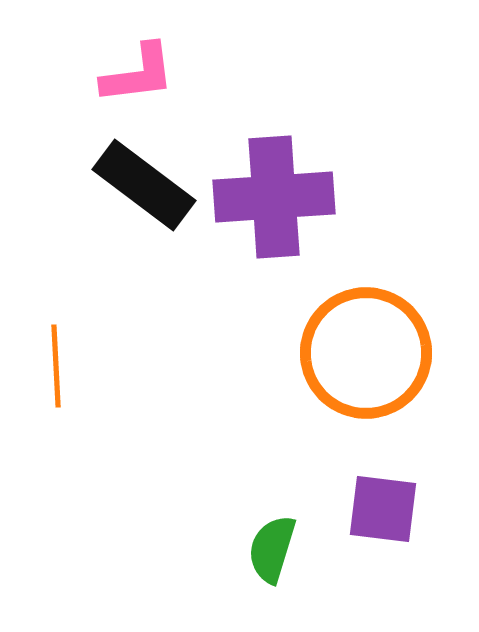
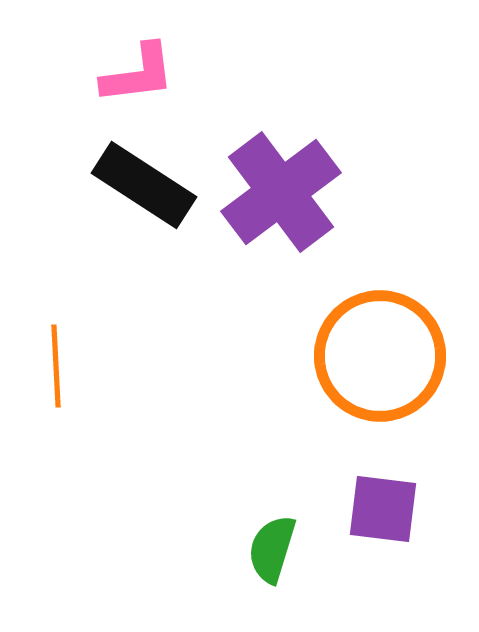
black rectangle: rotated 4 degrees counterclockwise
purple cross: moved 7 px right, 5 px up; rotated 33 degrees counterclockwise
orange circle: moved 14 px right, 3 px down
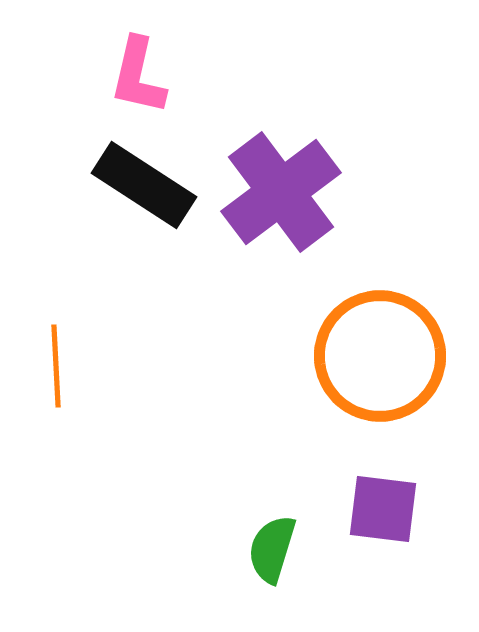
pink L-shape: moved 2 px down; rotated 110 degrees clockwise
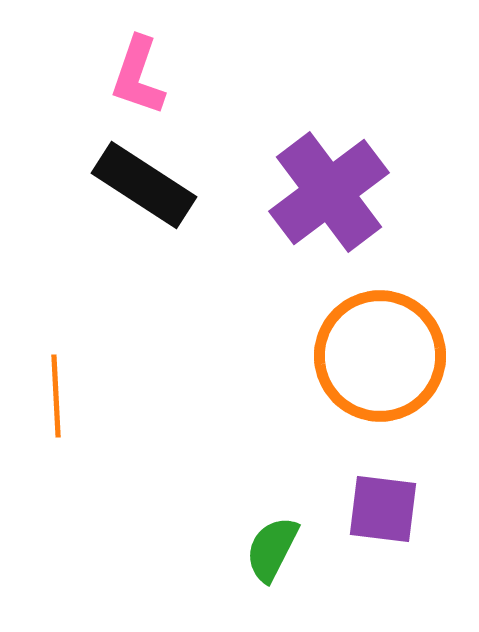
pink L-shape: rotated 6 degrees clockwise
purple cross: moved 48 px right
orange line: moved 30 px down
green semicircle: rotated 10 degrees clockwise
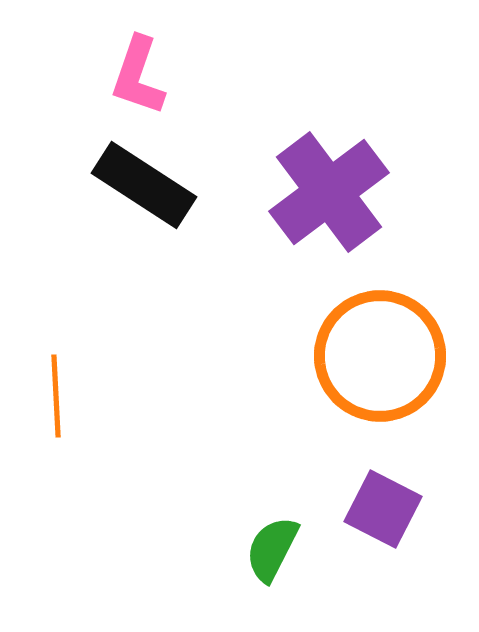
purple square: rotated 20 degrees clockwise
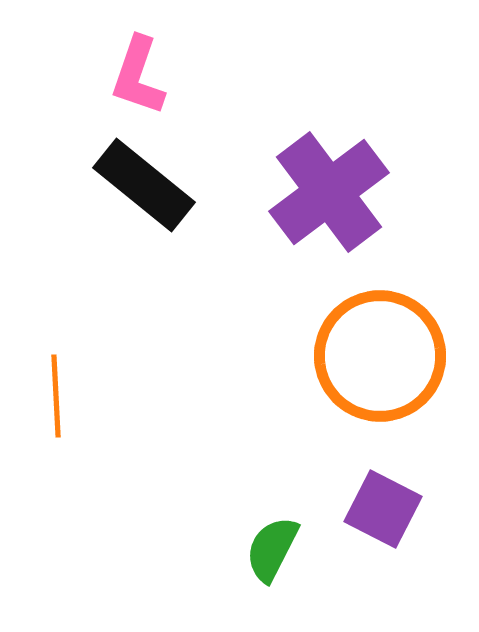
black rectangle: rotated 6 degrees clockwise
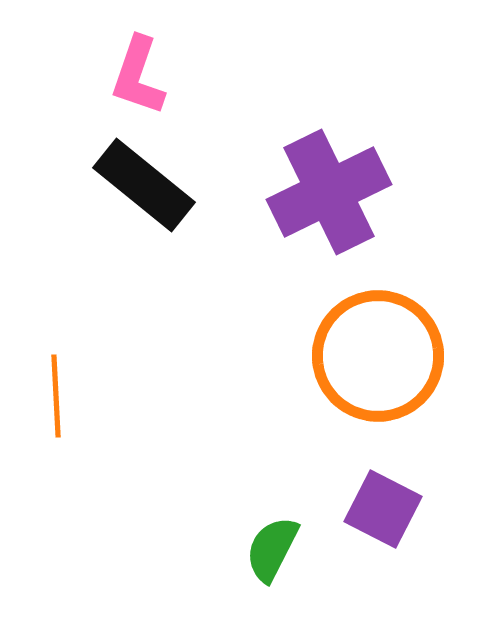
purple cross: rotated 11 degrees clockwise
orange circle: moved 2 px left
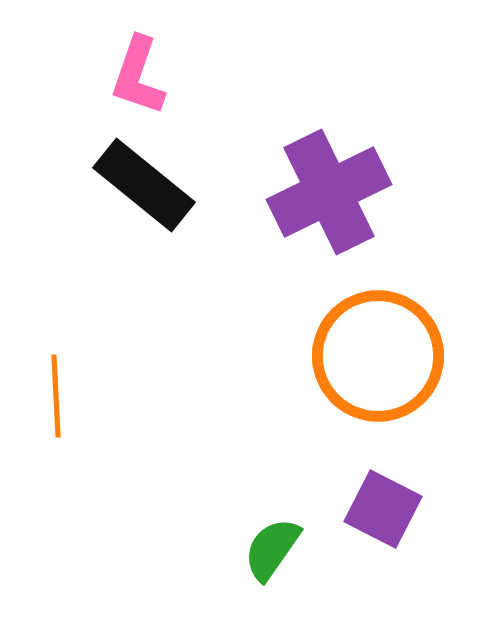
green semicircle: rotated 8 degrees clockwise
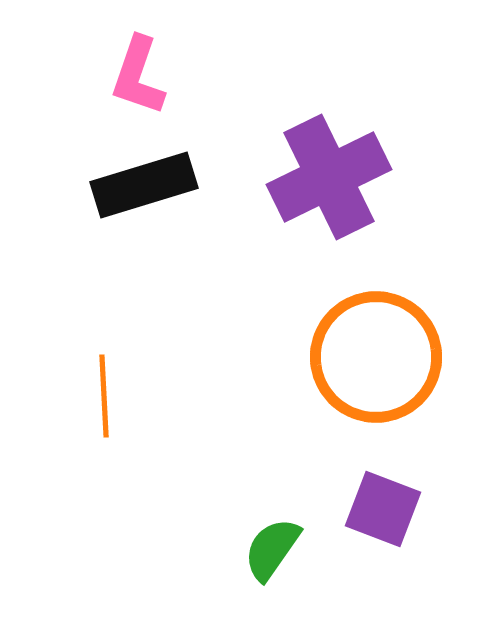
black rectangle: rotated 56 degrees counterclockwise
purple cross: moved 15 px up
orange circle: moved 2 px left, 1 px down
orange line: moved 48 px right
purple square: rotated 6 degrees counterclockwise
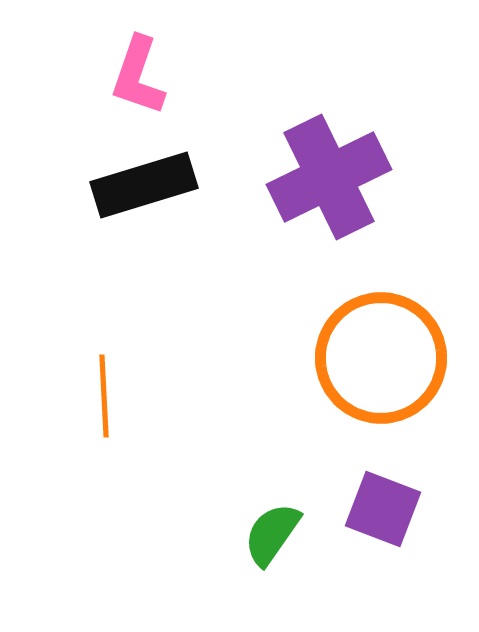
orange circle: moved 5 px right, 1 px down
green semicircle: moved 15 px up
